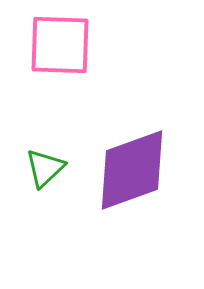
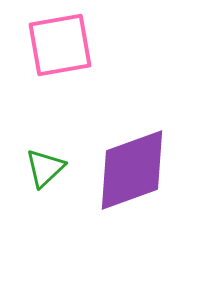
pink square: rotated 12 degrees counterclockwise
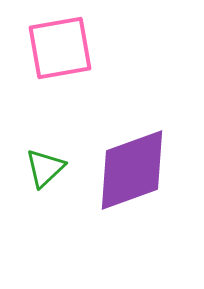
pink square: moved 3 px down
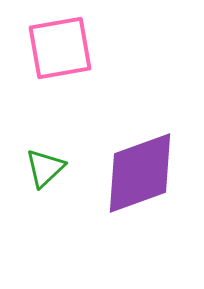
purple diamond: moved 8 px right, 3 px down
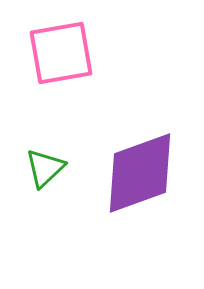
pink square: moved 1 px right, 5 px down
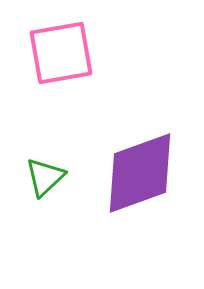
green triangle: moved 9 px down
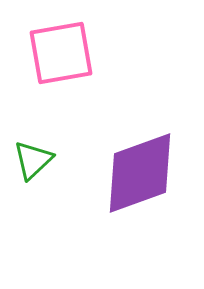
green triangle: moved 12 px left, 17 px up
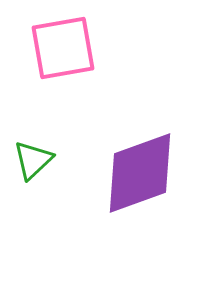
pink square: moved 2 px right, 5 px up
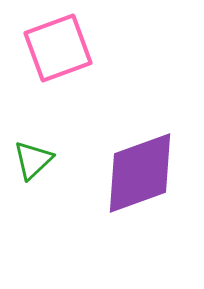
pink square: moved 5 px left; rotated 10 degrees counterclockwise
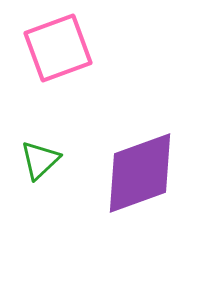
green triangle: moved 7 px right
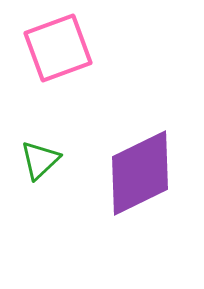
purple diamond: rotated 6 degrees counterclockwise
